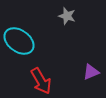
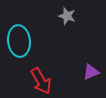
cyan ellipse: rotated 48 degrees clockwise
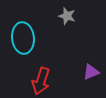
cyan ellipse: moved 4 px right, 3 px up
red arrow: rotated 48 degrees clockwise
